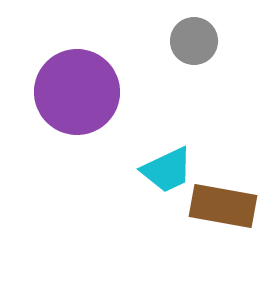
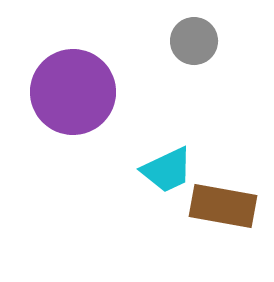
purple circle: moved 4 px left
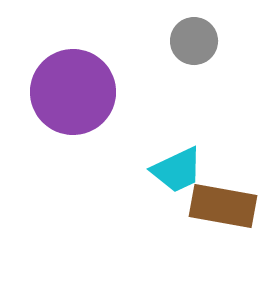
cyan trapezoid: moved 10 px right
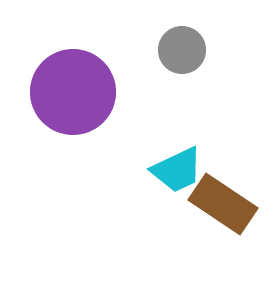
gray circle: moved 12 px left, 9 px down
brown rectangle: moved 2 px up; rotated 24 degrees clockwise
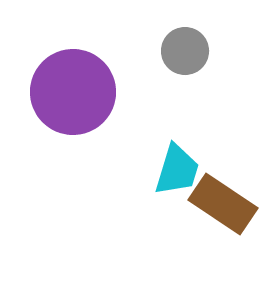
gray circle: moved 3 px right, 1 px down
cyan trapezoid: rotated 48 degrees counterclockwise
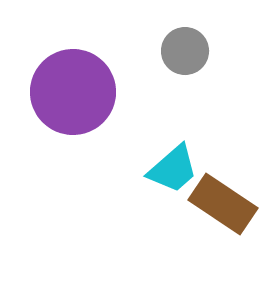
cyan trapezoid: moved 4 px left, 1 px up; rotated 32 degrees clockwise
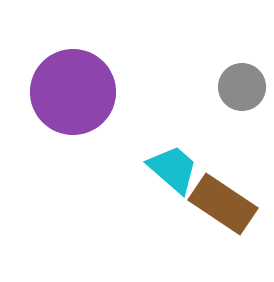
gray circle: moved 57 px right, 36 px down
cyan trapezoid: rotated 98 degrees counterclockwise
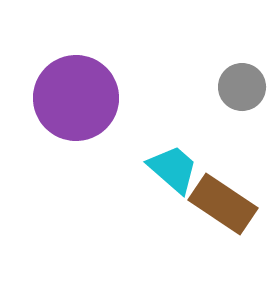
purple circle: moved 3 px right, 6 px down
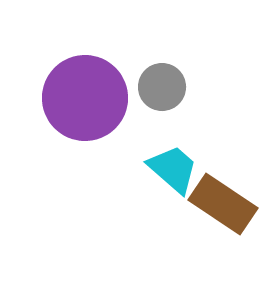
gray circle: moved 80 px left
purple circle: moved 9 px right
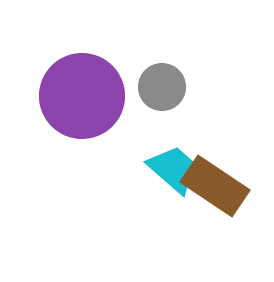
purple circle: moved 3 px left, 2 px up
brown rectangle: moved 8 px left, 18 px up
